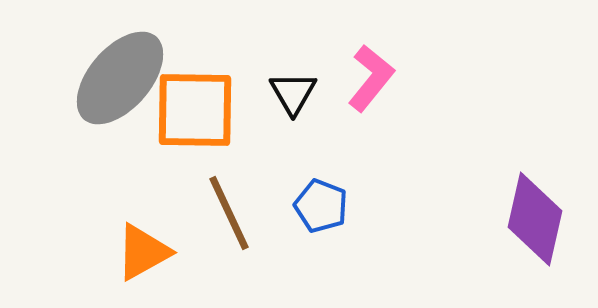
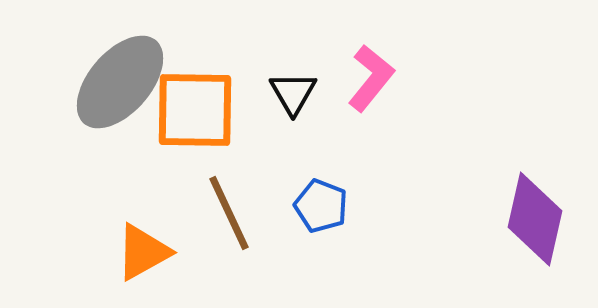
gray ellipse: moved 4 px down
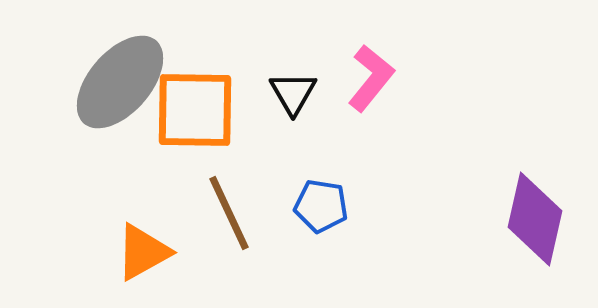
blue pentagon: rotated 12 degrees counterclockwise
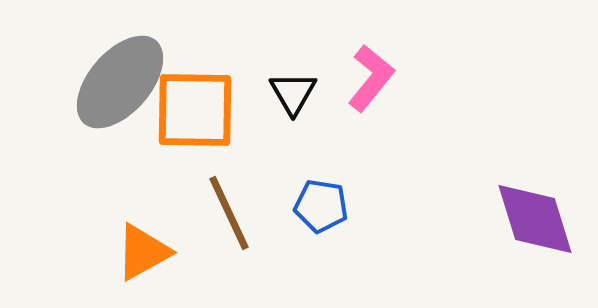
purple diamond: rotated 30 degrees counterclockwise
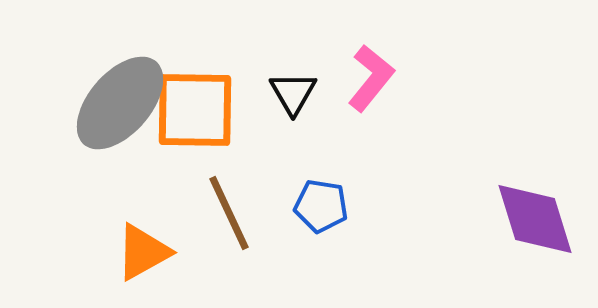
gray ellipse: moved 21 px down
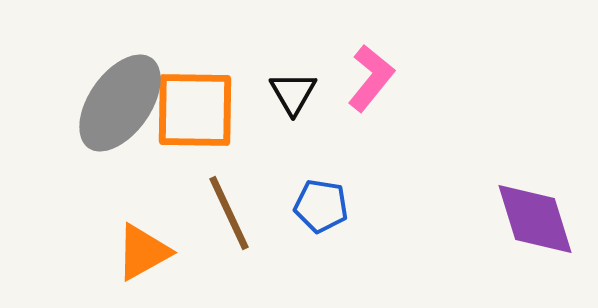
gray ellipse: rotated 6 degrees counterclockwise
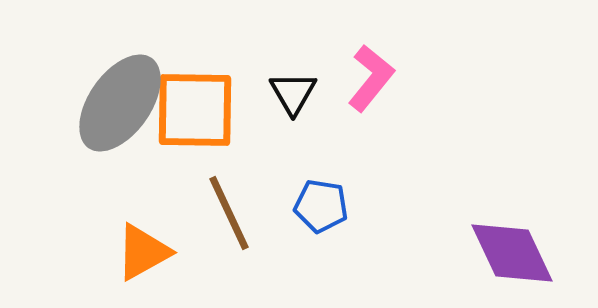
purple diamond: moved 23 px left, 34 px down; rotated 8 degrees counterclockwise
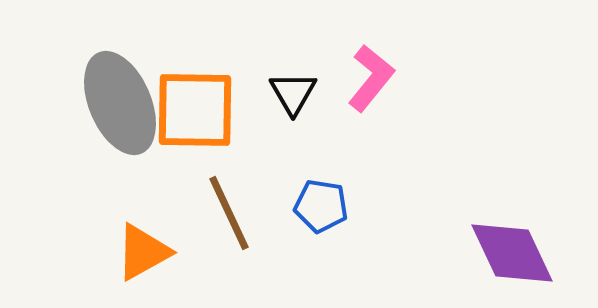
gray ellipse: rotated 58 degrees counterclockwise
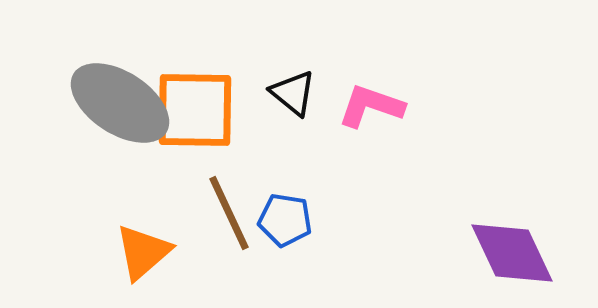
pink L-shape: moved 28 px down; rotated 110 degrees counterclockwise
black triangle: rotated 21 degrees counterclockwise
gray ellipse: rotated 34 degrees counterclockwise
blue pentagon: moved 36 px left, 14 px down
orange triangle: rotated 12 degrees counterclockwise
